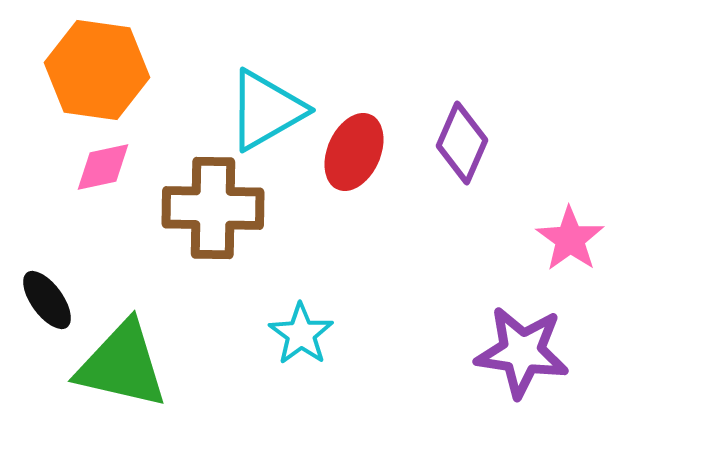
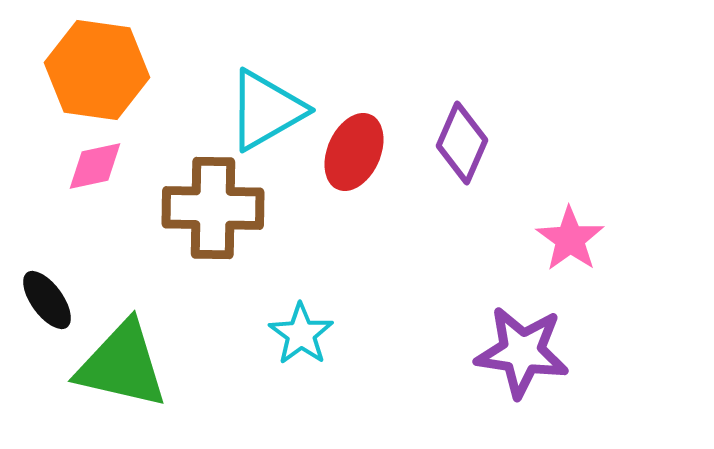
pink diamond: moved 8 px left, 1 px up
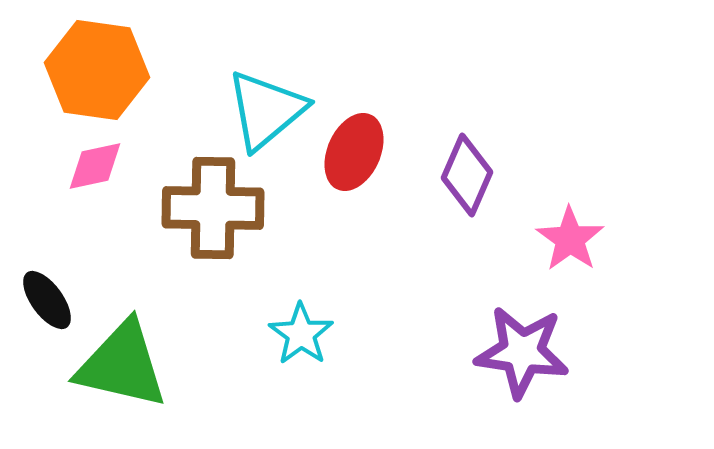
cyan triangle: rotated 10 degrees counterclockwise
purple diamond: moved 5 px right, 32 px down
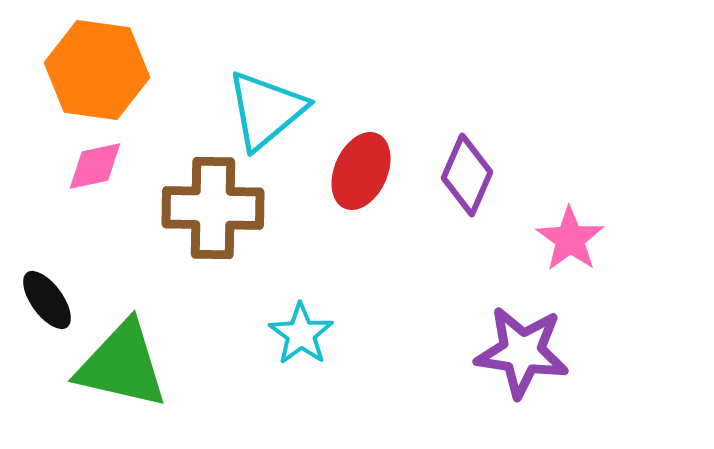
red ellipse: moved 7 px right, 19 px down
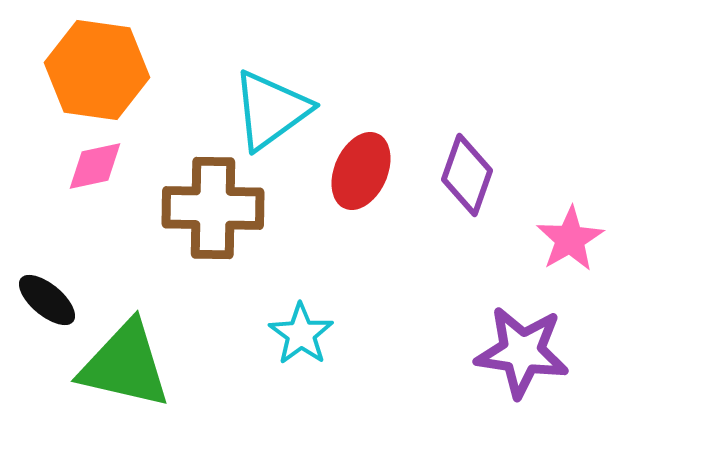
cyan triangle: moved 5 px right; rotated 4 degrees clockwise
purple diamond: rotated 4 degrees counterclockwise
pink star: rotated 6 degrees clockwise
black ellipse: rotated 14 degrees counterclockwise
green triangle: moved 3 px right
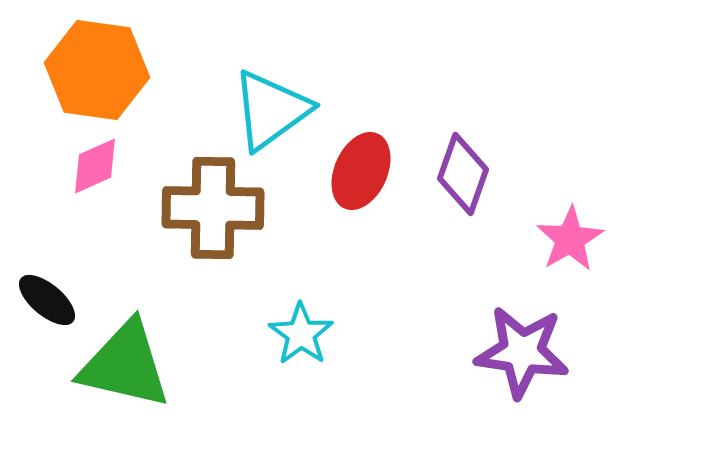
pink diamond: rotated 12 degrees counterclockwise
purple diamond: moved 4 px left, 1 px up
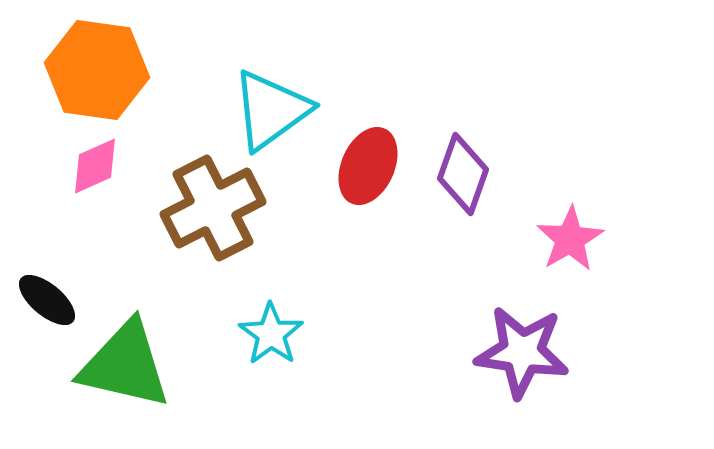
red ellipse: moved 7 px right, 5 px up
brown cross: rotated 28 degrees counterclockwise
cyan star: moved 30 px left
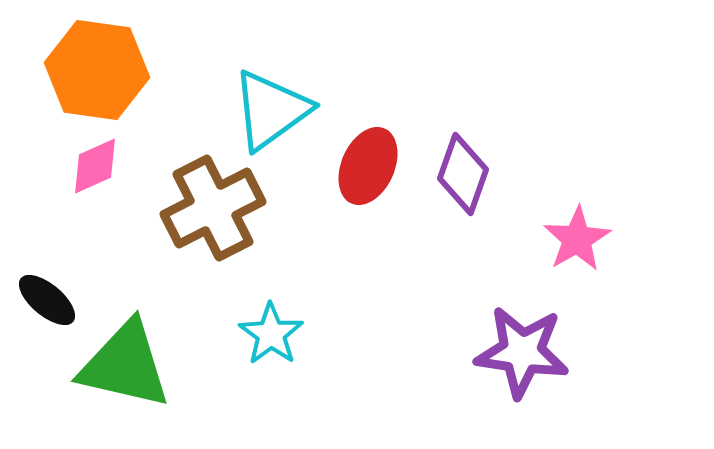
pink star: moved 7 px right
